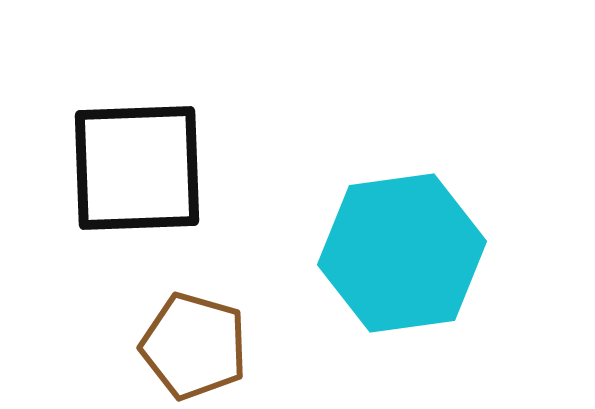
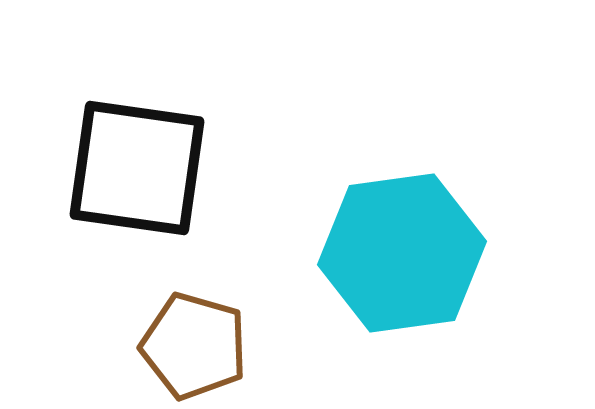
black square: rotated 10 degrees clockwise
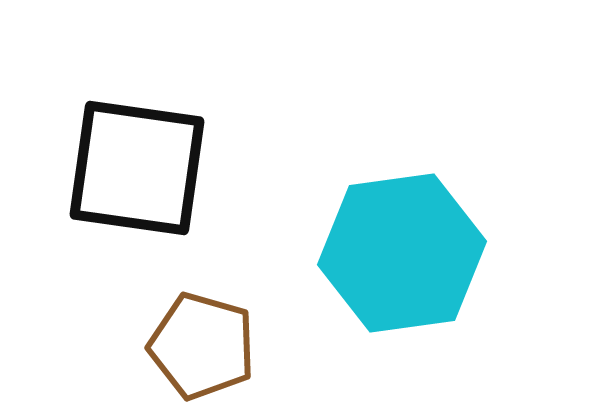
brown pentagon: moved 8 px right
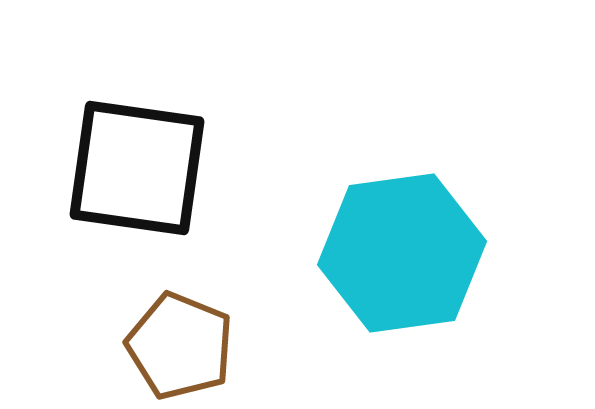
brown pentagon: moved 22 px left; rotated 6 degrees clockwise
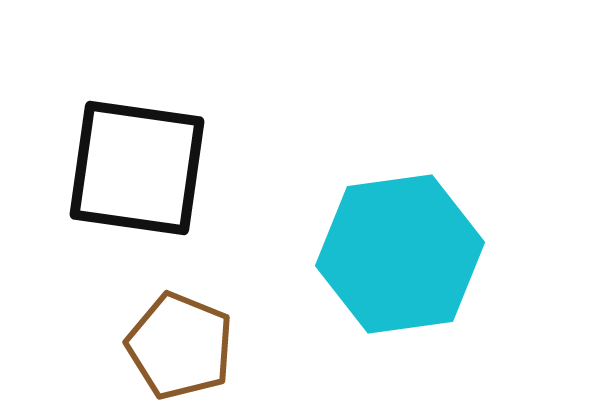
cyan hexagon: moved 2 px left, 1 px down
